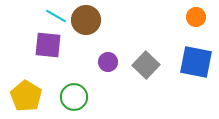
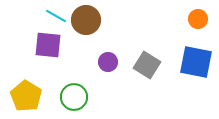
orange circle: moved 2 px right, 2 px down
gray square: moved 1 px right; rotated 12 degrees counterclockwise
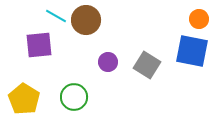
orange circle: moved 1 px right
purple square: moved 9 px left; rotated 12 degrees counterclockwise
blue square: moved 4 px left, 11 px up
yellow pentagon: moved 2 px left, 3 px down
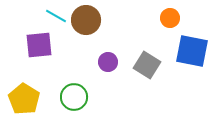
orange circle: moved 29 px left, 1 px up
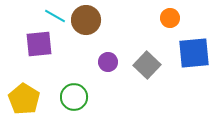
cyan line: moved 1 px left
purple square: moved 1 px up
blue square: moved 2 px right, 2 px down; rotated 16 degrees counterclockwise
gray square: rotated 12 degrees clockwise
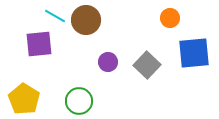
green circle: moved 5 px right, 4 px down
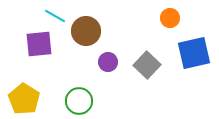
brown circle: moved 11 px down
blue square: rotated 8 degrees counterclockwise
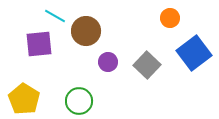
blue square: rotated 24 degrees counterclockwise
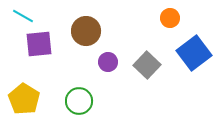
cyan line: moved 32 px left
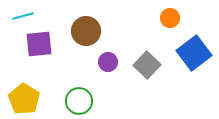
cyan line: rotated 45 degrees counterclockwise
